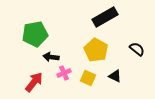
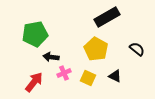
black rectangle: moved 2 px right
yellow pentagon: moved 1 px up
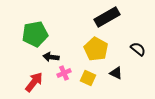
black semicircle: moved 1 px right
black triangle: moved 1 px right, 3 px up
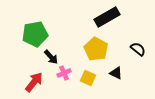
black arrow: rotated 140 degrees counterclockwise
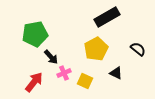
yellow pentagon: rotated 15 degrees clockwise
yellow square: moved 3 px left, 3 px down
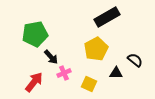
black semicircle: moved 3 px left, 11 px down
black triangle: rotated 24 degrees counterclockwise
yellow square: moved 4 px right, 3 px down
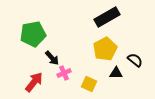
green pentagon: moved 2 px left
yellow pentagon: moved 9 px right
black arrow: moved 1 px right, 1 px down
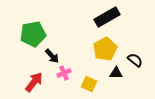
black arrow: moved 2 px up
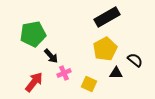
black arrow: moved 1 px left
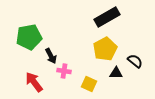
green pentagon: moved 4 px left, 3 px down
black arrow: rotated 14 degrees clockwise
black semicircle: moved 1 px down
pink cross: moved 2 px up; rotated 32 degrees clockwise
red arrow: rotated 75 degrees counterclockwise
